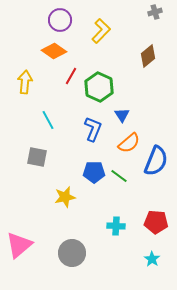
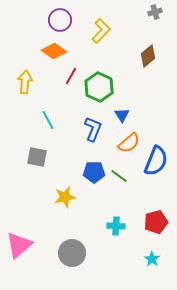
red pentagon: rotated 20 degrees counterclockwise
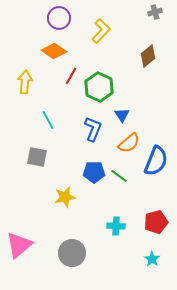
purple circle: moved 1 px left, 2 px up
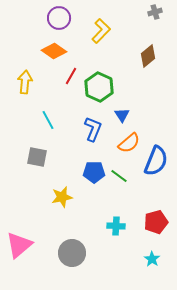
yellow star: moved 3 px left
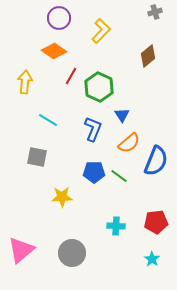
cyan line: rotated 30 degrees counterclockwise
yellow star: rotated 10 degrees clockwise
red pentagon: rotated 10 degrees clockwise
pink triangle: moved 2 px right, 5 px down
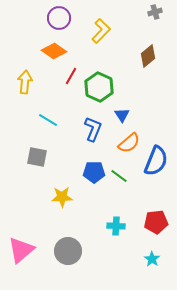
gray circle: moved 4 px left, 2 px up
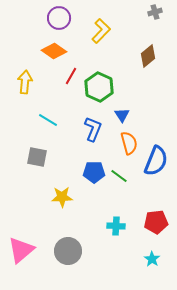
orange semicircle: rotated 65 degrees counterclockwise
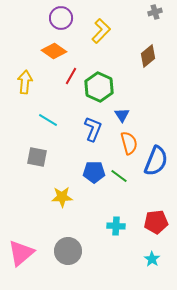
purple circle: moved 2 px right
pink triangle: moved 3 px down
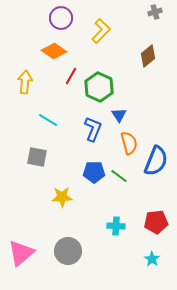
blue triangle: moved 3 px left
